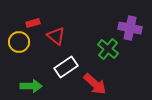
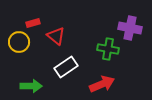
green cross: rotated 30 degrees counterclockwise
red arrow: moved 7 px right; rotated 65 degrees counterclockwise
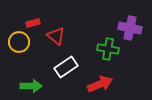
red arrow: moved 2 px left
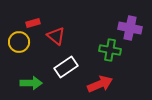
green cross: moved 2 px right, 1 px down
green arrow: moved 3 px up
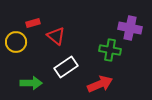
yellow circle: moved 3 px left
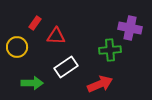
red rectangle: moved 2 px right; rotated 40 degrees counterclockwise
red triangle: rotated 36 degrees counterclockwise
yellow circle: moved 1 px right, 5 px down
green cross: rotated 15 degrees counterclockwise
green arrow: moved 1 px right
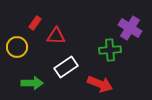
purple cross: rotated 20 degrees clockwise
red arrow: rotated 45 degrees clockwise
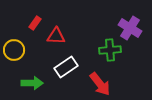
yellow circle: moved 3 px left, 3 px down
red arrow: rotated 30 degrees clockwise
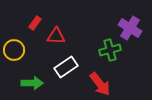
green cross: rotated 10 degrees counterclockwise
